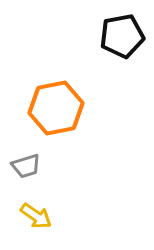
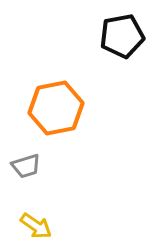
yellow arrow: moved 10 px down
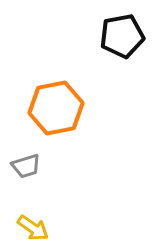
yellow arrow: moved 3 px left, 2 px down
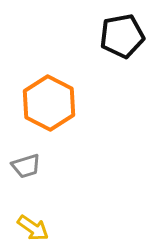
orange hexagon: moved 7 px left, 5 px up; rotated 22 degrees counterclockwise
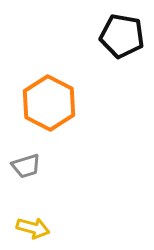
black pentagon: rotated 21 degrees clockwise
yellow arrow: rotated 20 degrees counterclockwise
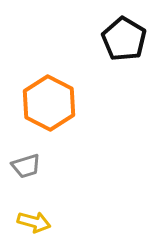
black pentagon: moved 2 px right, 3 px down; rotated 21 degrees clockwise
yellow arrow: moved 1 px right, 6 px up
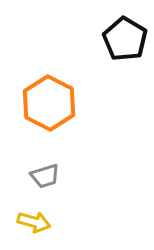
black pentagon: moved 1 px right
gray trapezoid: moved 19 px right, 10 px down
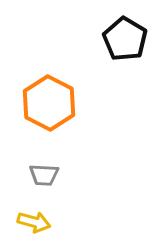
gray trapezoid: moved 1 px left, 1 px up; rotated 20 degrees clockwise
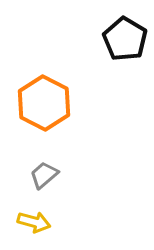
orange hexagon: moved 5 px left
gray trapezoid: rotated 136 degrees clockwise
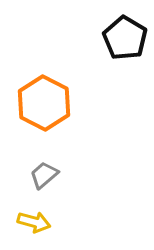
black pentagon: moved 1 px up
